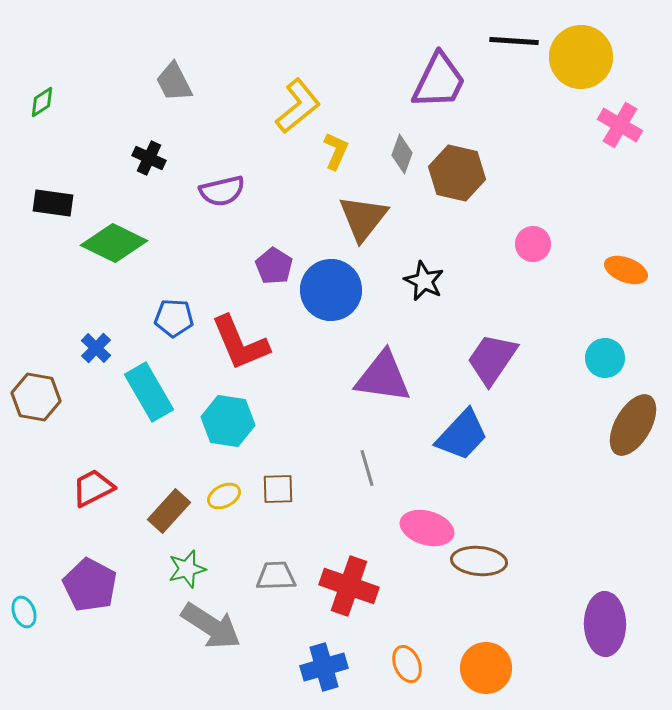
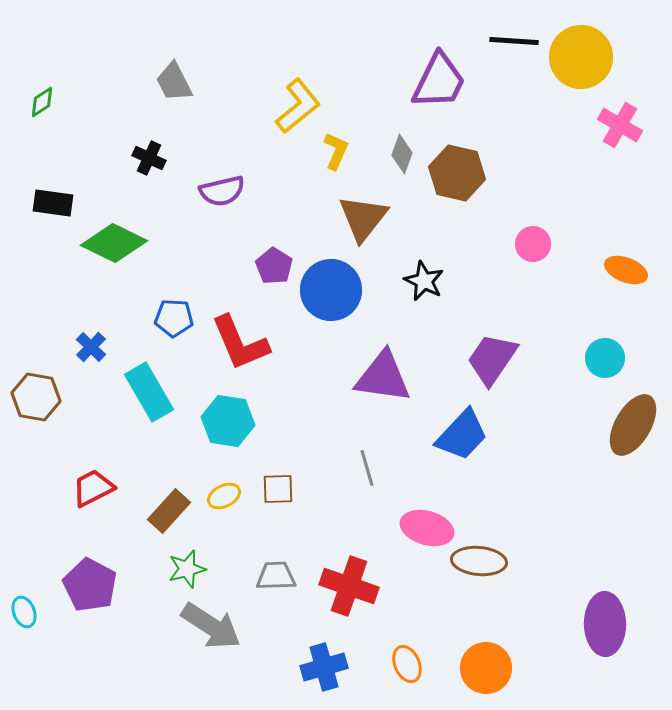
blue cross at (96, 348): moved 5 px left, 1 px up
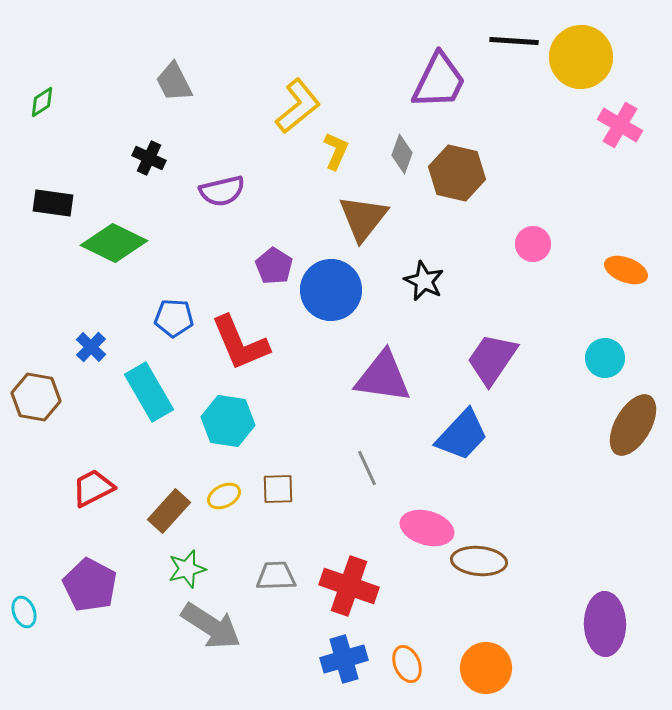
gray line at (367, 468): rotated 9 degrees counterclockwise
blue cross at (324, 667): moved 20 px right, 8 px up
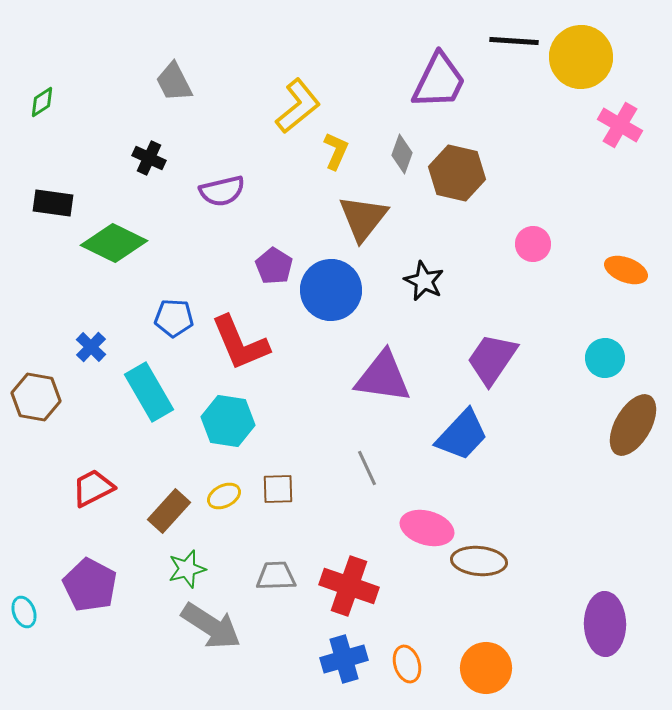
orange ellipse at (407, 664): rotated 6 degrees clockwise
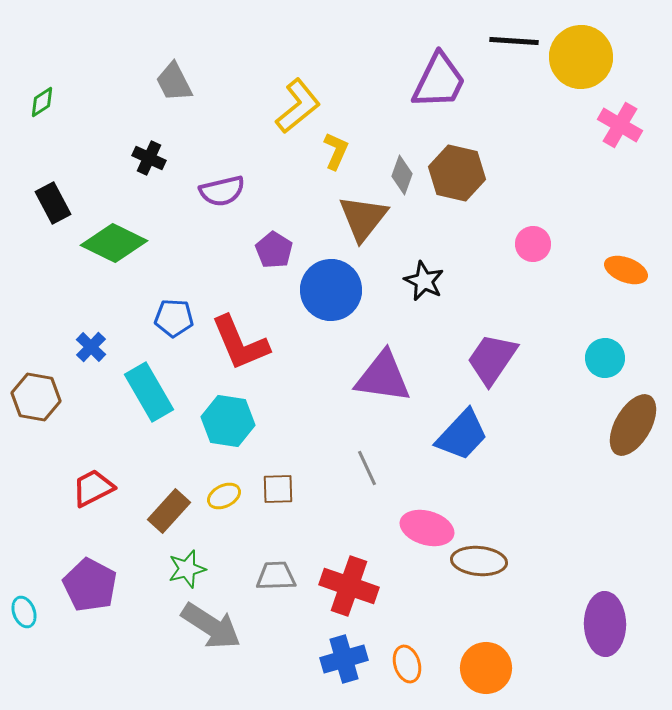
gray diamond at (402, 154): moved 21 px down
black rectangle at (53, 203): rotated 54 degrees clockwise
purple pentagon at (274, 266): moved 16 px up
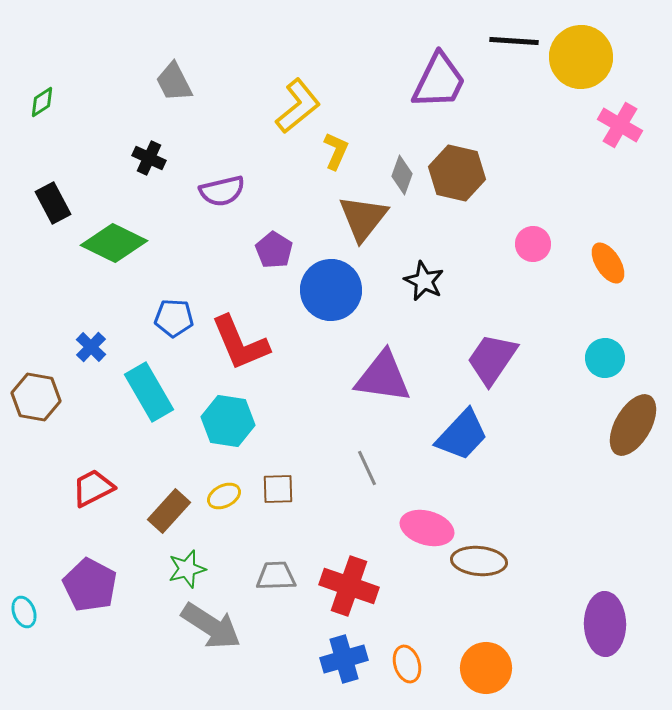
orange ellipse at (626, 270): moved 18 px left, 7 px up; rotated 36 degrees clockwise
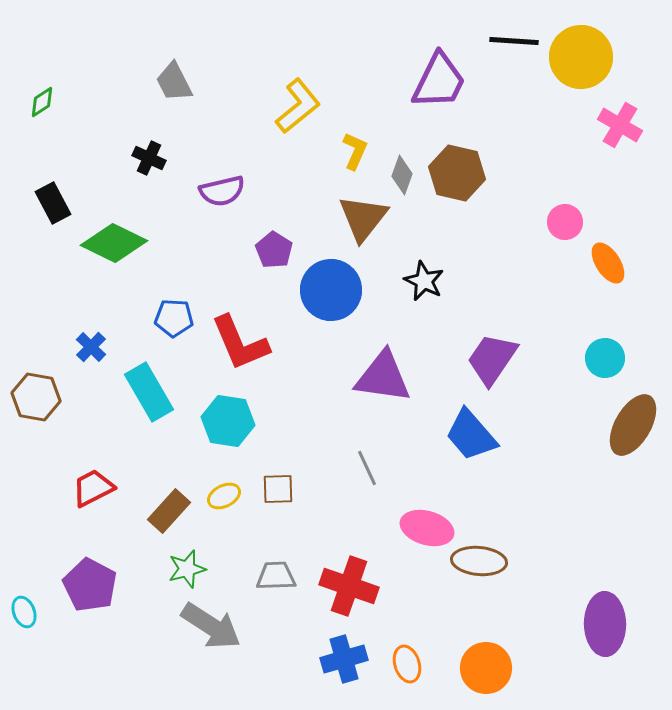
yellow L-shape at (336, 151): moved 19 px right
pink circle at (533, 244): moved 32 px right, 22 px up
blue trapezoid at (462, 435): moved 9 px right; rotated 96 degrees clockwise
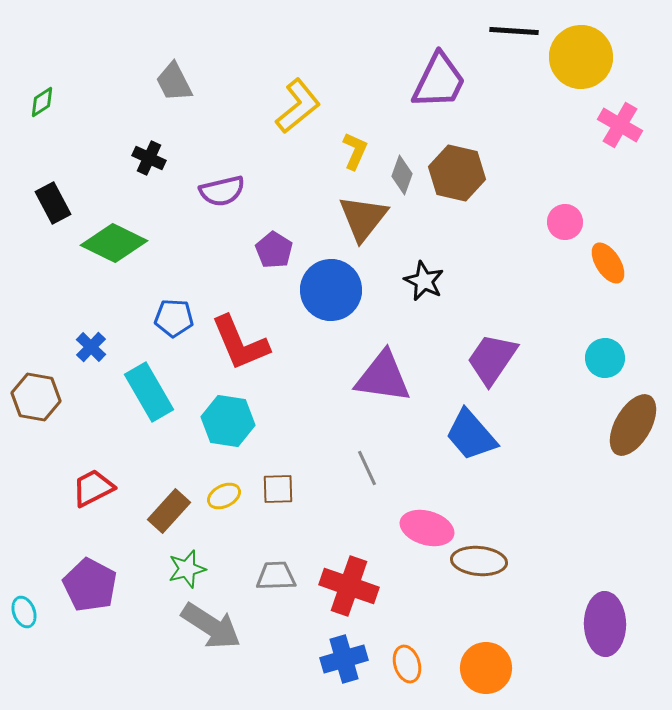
black line at (514, 41): moved 10 px up
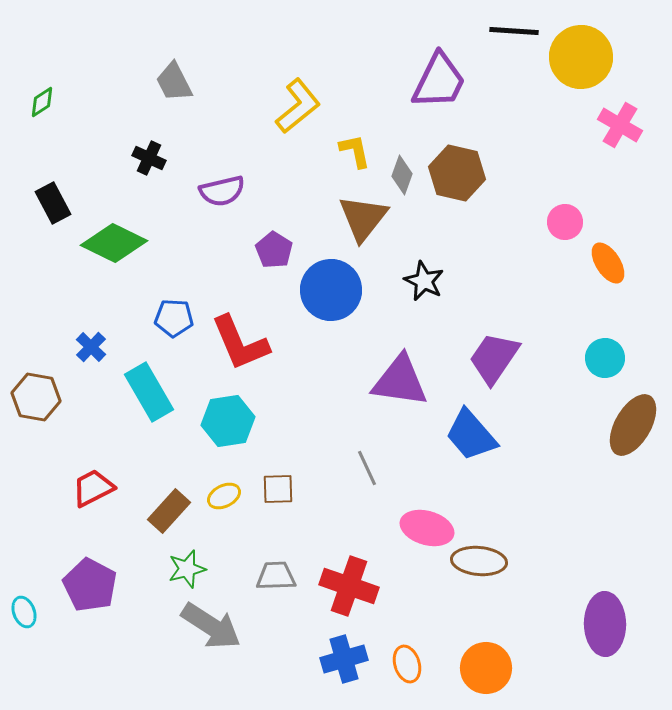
yellow L-shape at (355, 151): rotated 36 degrees counterclockwise
purple trapezoid at (492, 359): moved 2 px right, 1 px up
purple triangle at (383, 377): moved 17 px right, 4 px down
cyan hexagon at (228, 421): rotated 18 degrees counterclockwise
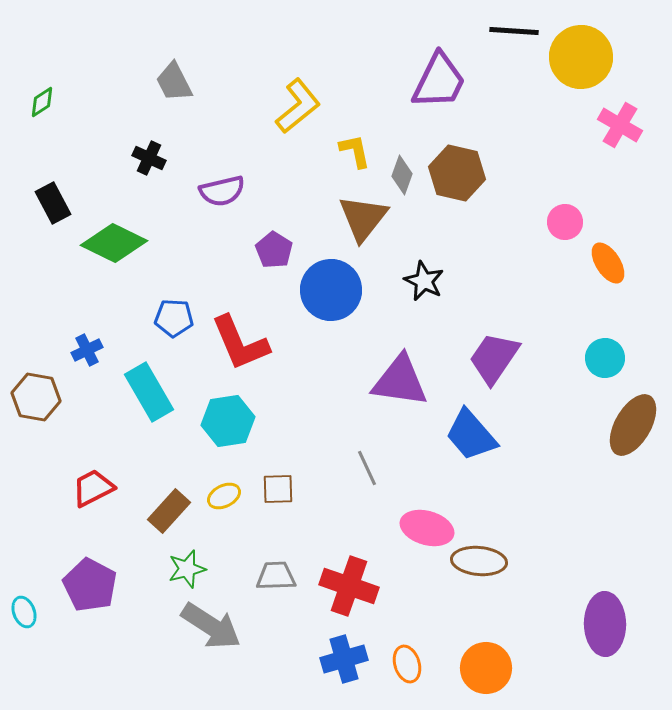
blue cross at (91, 347): moved 4 px left, 3 px down; rotated 20 degrees clockwise
